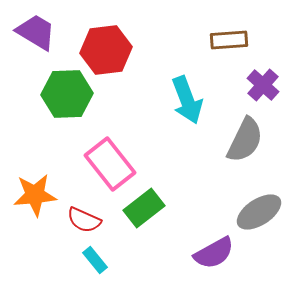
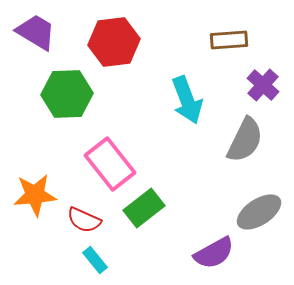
red hexagon: moved 8 px right, 8 px up
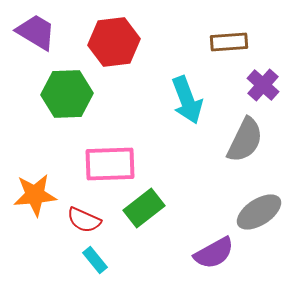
brown rectangle: moved 2 px down
pink rectangle: rotated 54 degrees counterclockwise
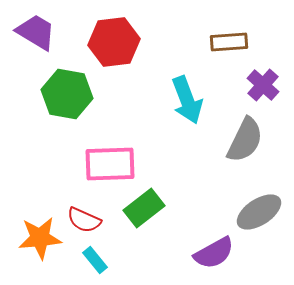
green hexagon: rotated 12 degrees clockwise
orange star: moved 5 px right, 43 px down
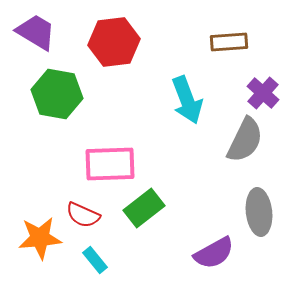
purple cross: moved 8 px down
green hexagon: moved 10 px left
gray ellipse: rotated 63 degrees counterclockwise
red semicircle: moved 1 px left, 5 px up
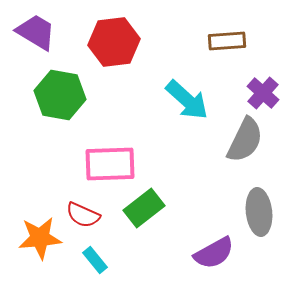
brown rectangle: moved 2 px left, 1 px up
green hexagon: moved 3 px right, 1 px down
cyan arrow: rotated 27 degrees counterclockwise
